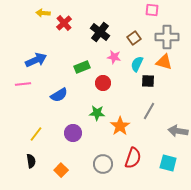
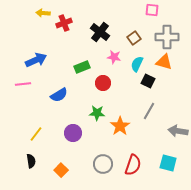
red cross: rotated 21 degrees clockwise
black square: rotated 24 degrees clockwise
red semicircle: moved 7 px down
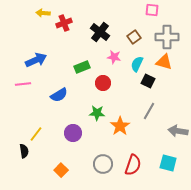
brown square: moved 1 px up
black semicircle: moved 7 px left, 10 px up
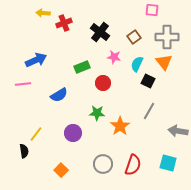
orange triangle: rotated 36 degrees clockwise
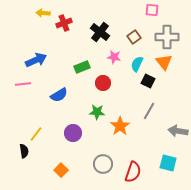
green star: moved 1 px up
red semicircle: moved 7 px down
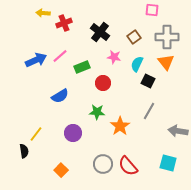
orange triangle: moved 2 px right
pink line: moved 37 px right, 28 px up; rotated 35 degrees counterclockwise
blue semicircle: moved 1 px right, 1 px down
red semicircle: moved 5 px left, 6 px up; rotated 120 degrees clockwise
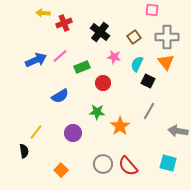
yellow line: moved 2 px up
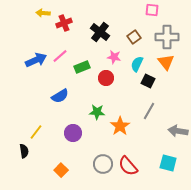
red circle: moved 3 px right, 5 px up
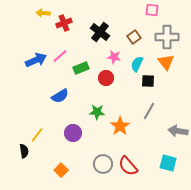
green rectangle: moved 1 px left, 1 px down
black square: rotated 24 degrees counterclockwise
yellow line: moved 1 px right, 3 px down
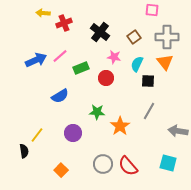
orange triangle: moved 1 px left
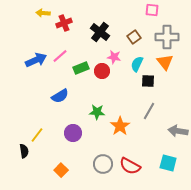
red circle: moved 4 px left, 7 px up
red semicircle: moved 2 px right; rotated 20 degrees counterclockwise
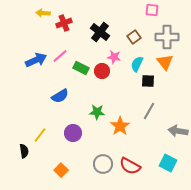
green rectangle: rotated 49 degrees clockwise
yellow line: moved 3 px right
cyan square: rotated 12 degrees clockwise
